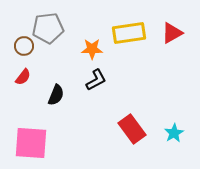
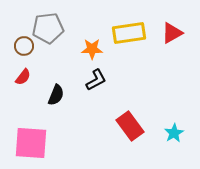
red rectangle: moved 2 px left, 3 px up
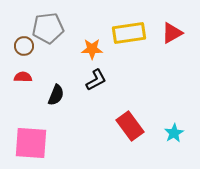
red semicircle: rotated 126 degrees counterclockwise
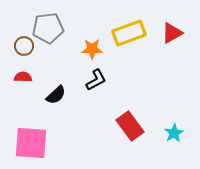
yellow rectangle: rotated 12 degrees counterclockwise
black semicircle: rotated 25 degrees clockwise
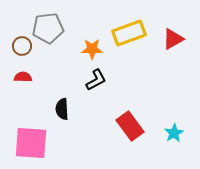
red triangle: moved 1 px right, 6 px down
brown circle: moved 2 px left
black semicircle: moved 6 px right, 14 px down; rotated 130 degrees clockwise
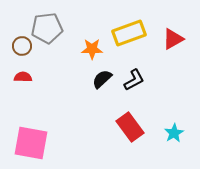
gray pentagon: moved 1 px left
black L-shape: moved 38 px right
black semicircle: moved 40 px right, 30 px up; rotated 50 degrees clockwise
red rectangle: moved 1 px down
pink square: rotated 6 degrees clockwise
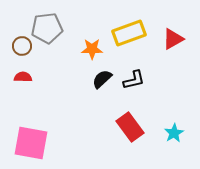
black L-shape: rotated 15 degrees clockwise
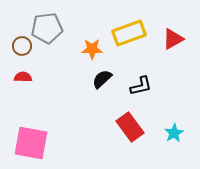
black L-shape: moved 7 px right, 6 px down
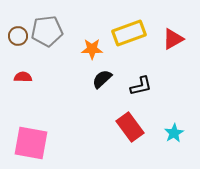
gray pentagon: moved 3 px down
brown circle: moved 4 px left, 10 px up
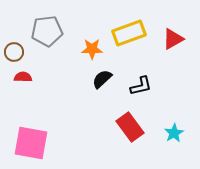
brown circle: moved 4 px left, 16 px down
